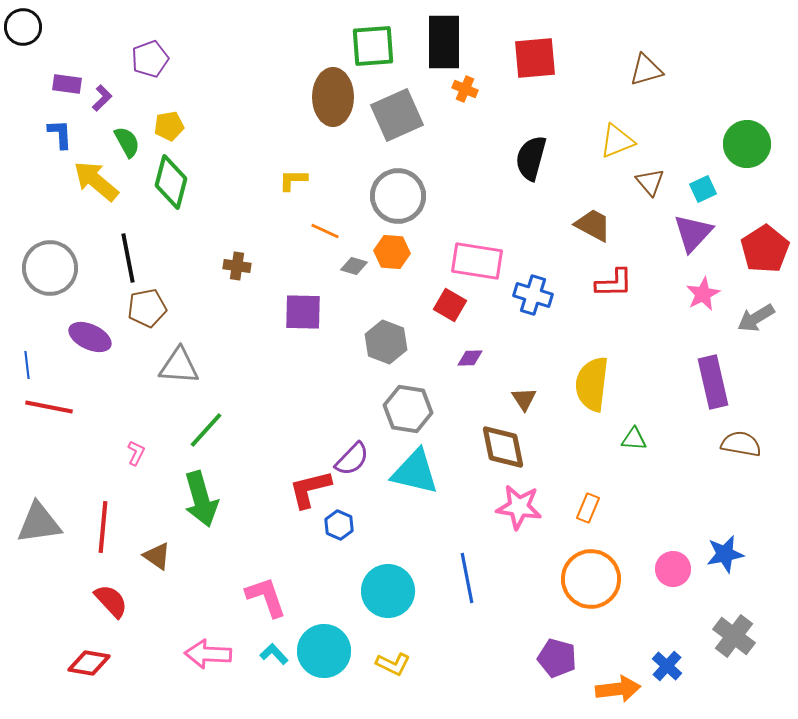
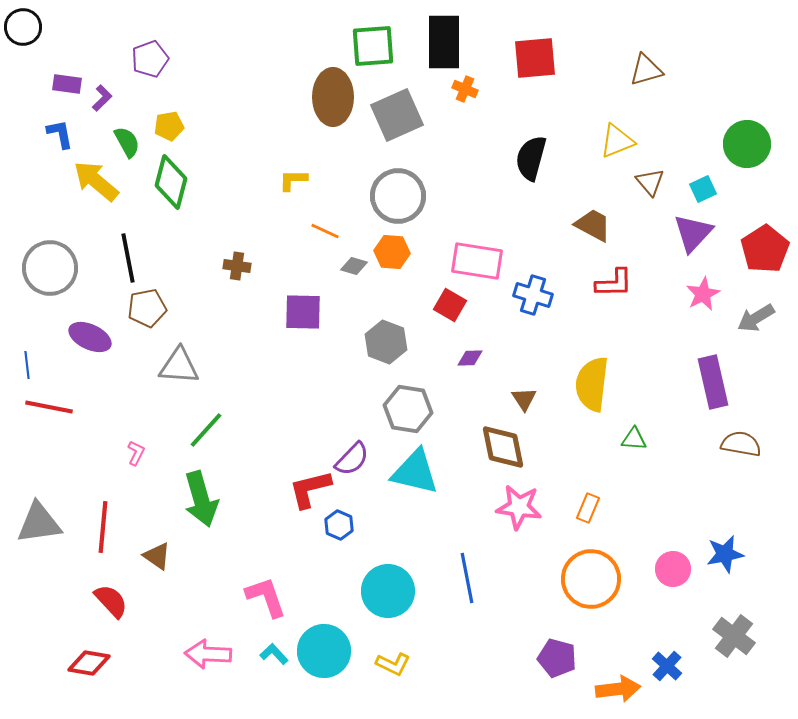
blue L-shape at (60, 134): rotated 8 degrees counterclockwise
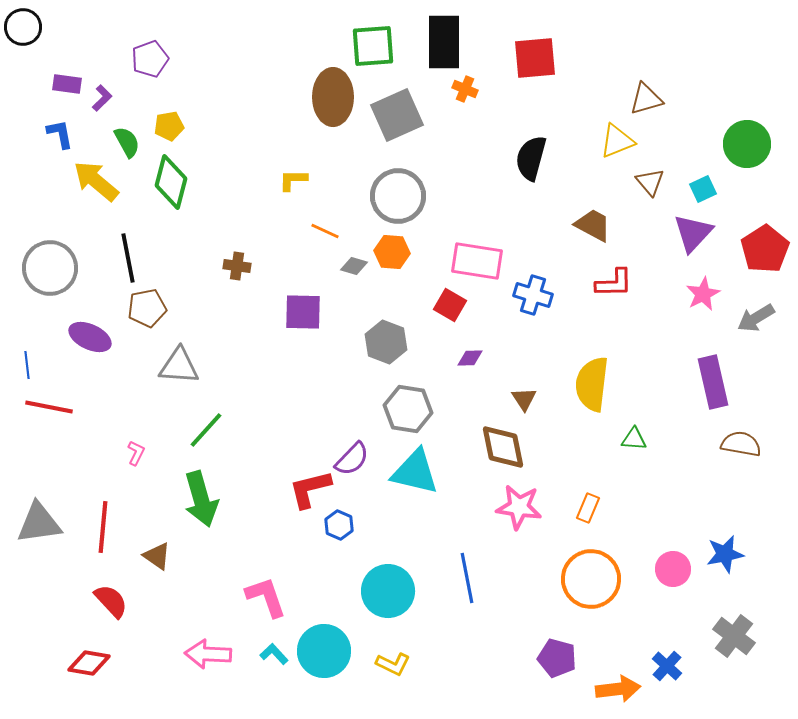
brown triangle at (646, 70): moved 29 px down
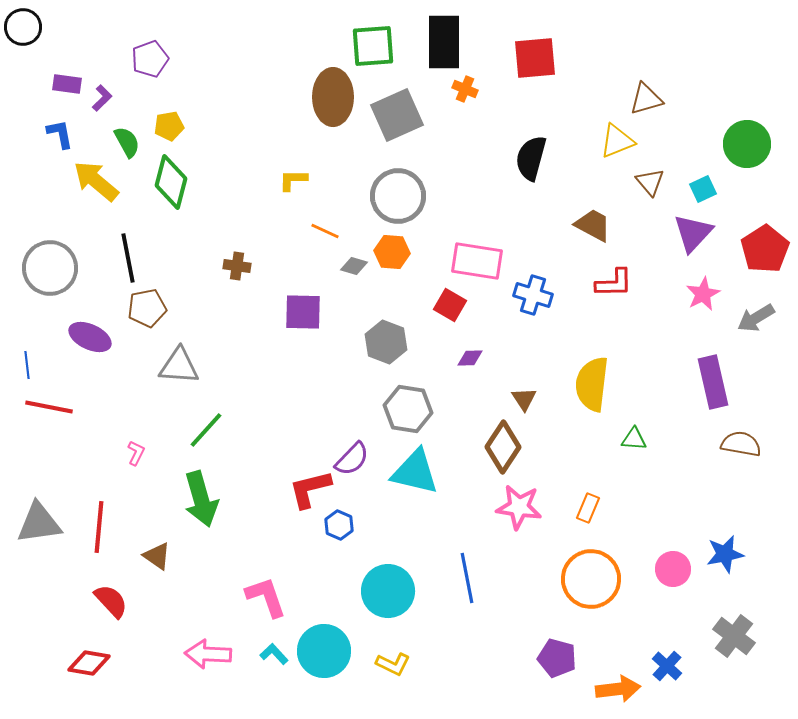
brown diamond at (503, 447): rotated 45 degrees clockwise
red line at (103, 527): moved 4 px left
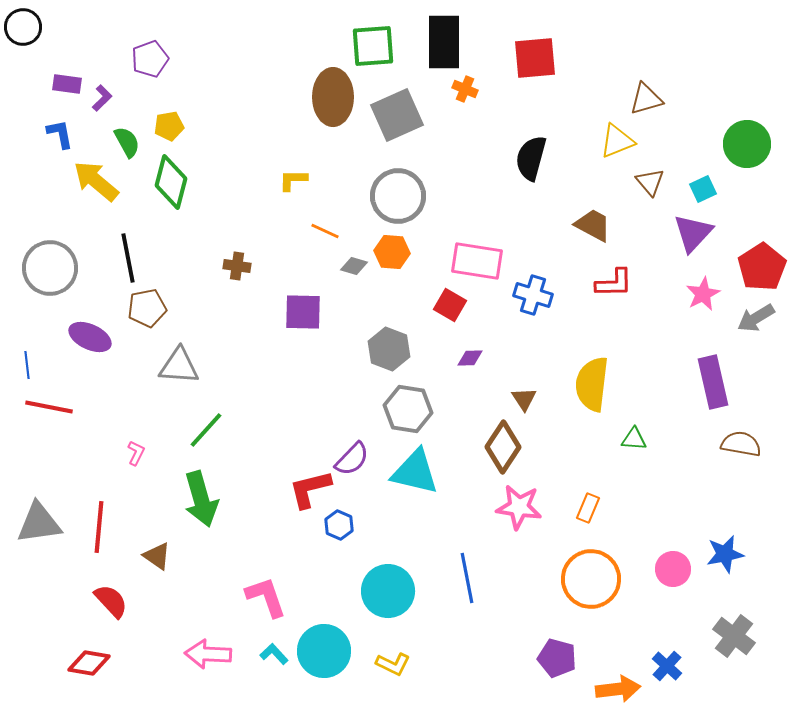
red pentagon at (765, 249): moved 3 px left, 18 px down
gray hexagon at (386, 342): moved 3 px right, 7 px down
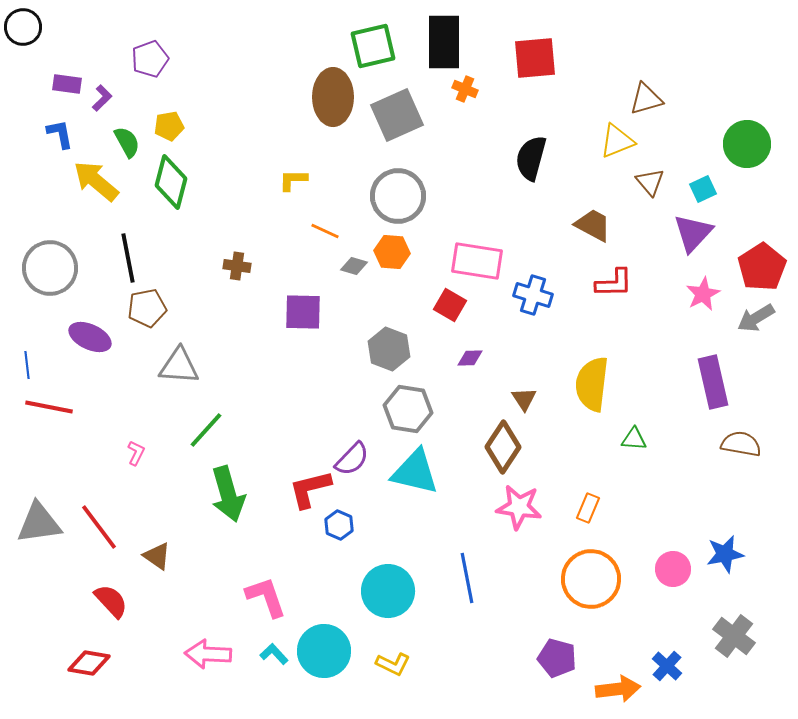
green square at (373, 46): rotated 9 degrees counterclockwise
green arrow at (201, 499): moved 27 px right, 5 px up
red line at (99, 527): rotated 42 degrees counterclockwise
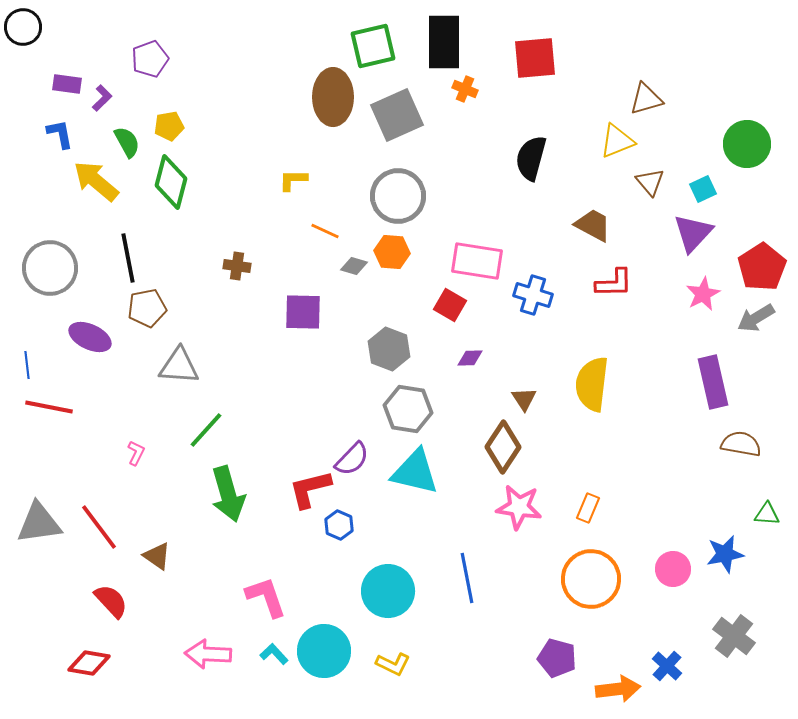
green triangle at (634, 439): moved 133 px right, 75 px down
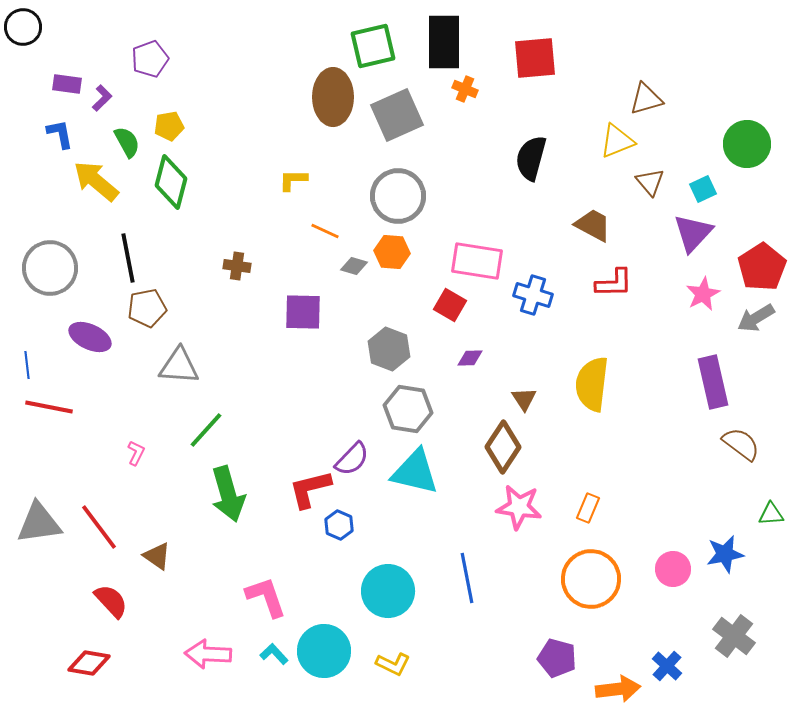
brown semicircle at (741, 444): rotated 27 degrees clockwise
green triangle at (767, 514): moved 4 px right; rotated 8 degrees counterclockwise
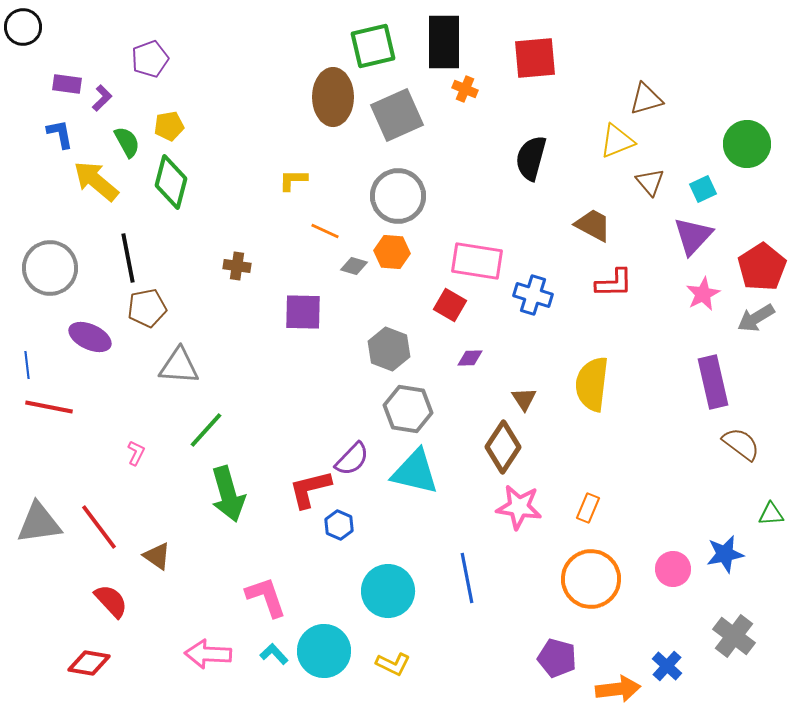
purple triangle at (693, 233): moved 3 px down
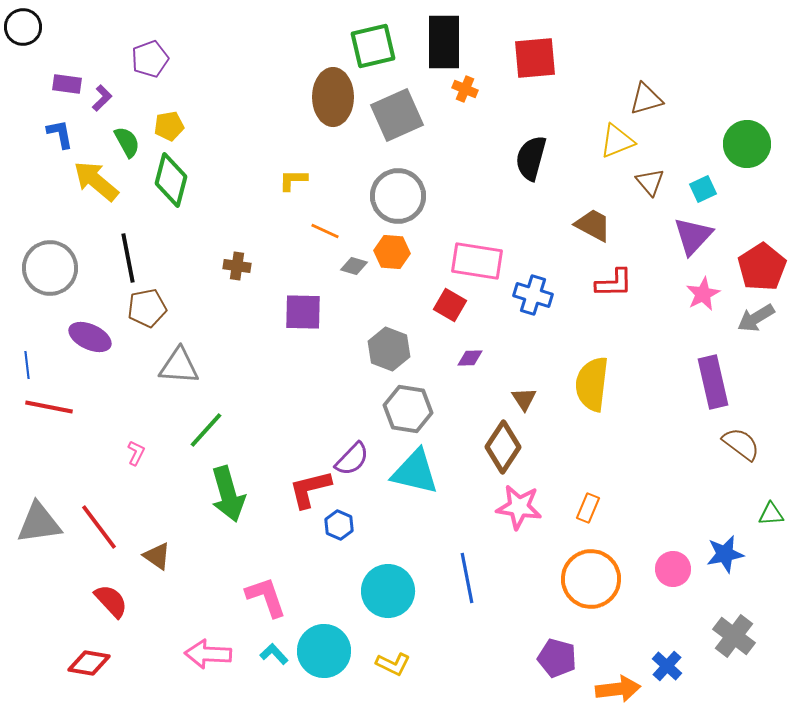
green diamond at (171, 182): moved 2 px up
